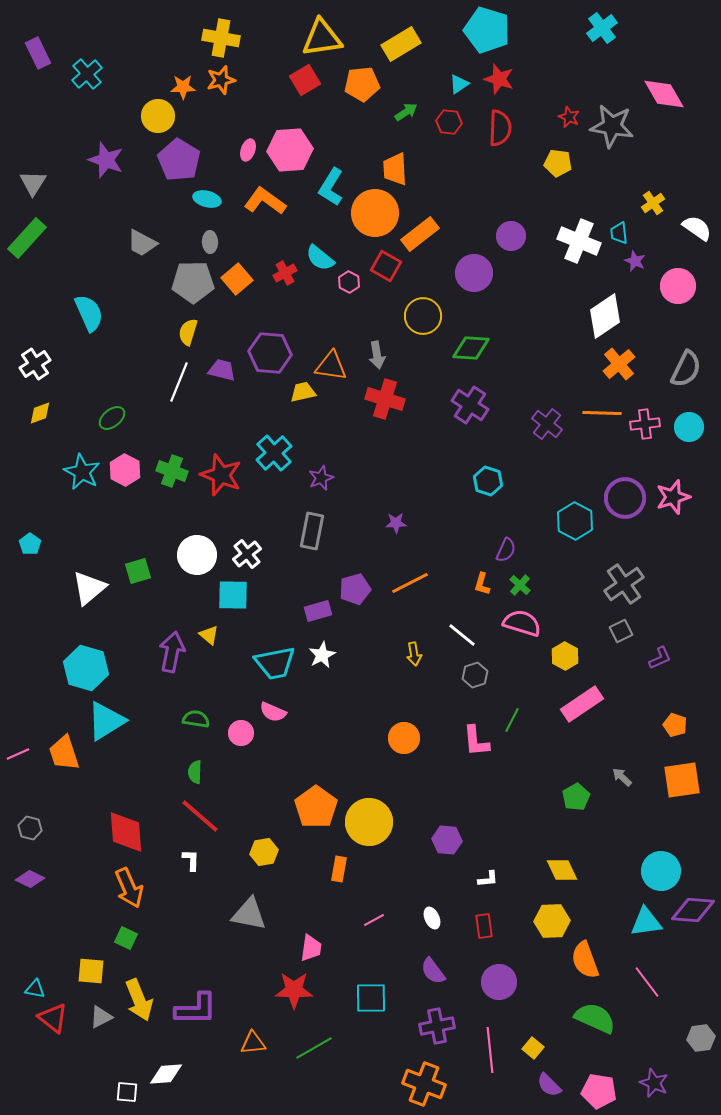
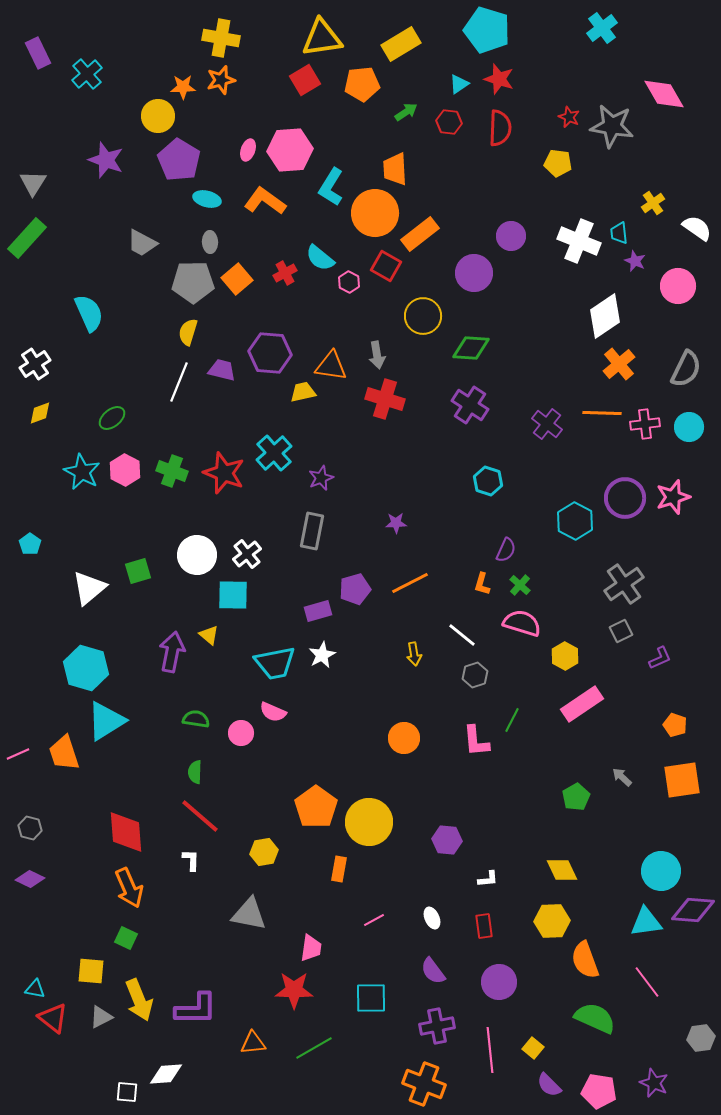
red star at (221, 475): moved 3 px right, 2 px up
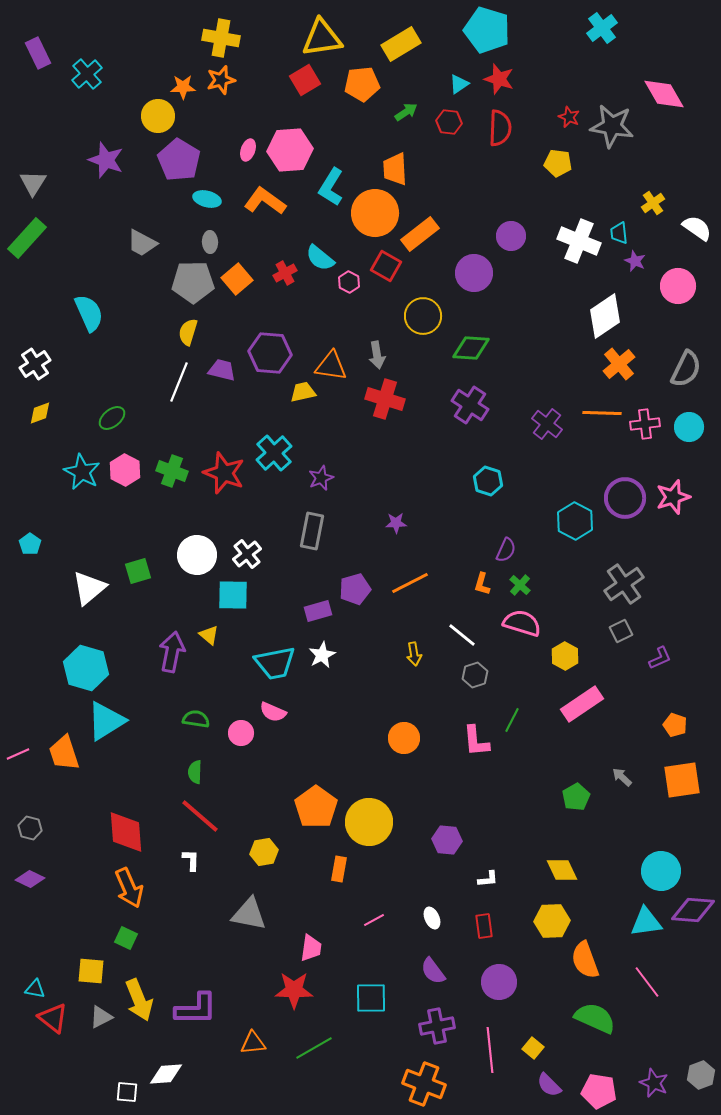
gray hexagon at (701, 1038): moved 37 px down; rotated 12 degrees counterclockwise
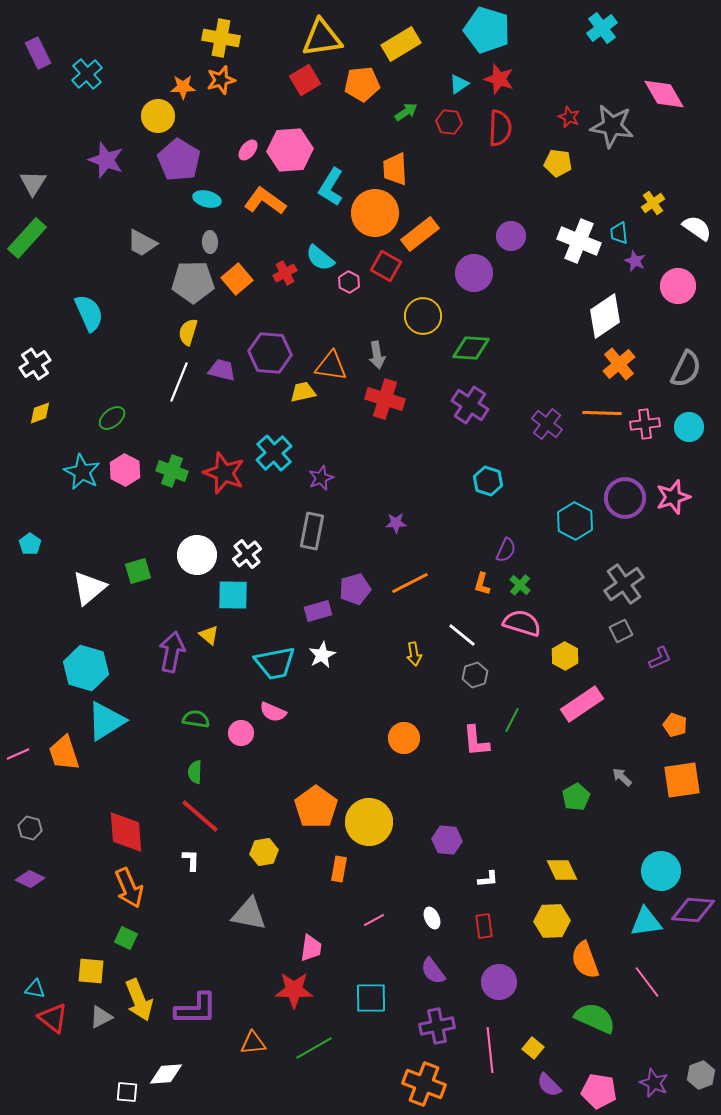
pink ellipse at (248, 150): rotated 20 degrees clockwise
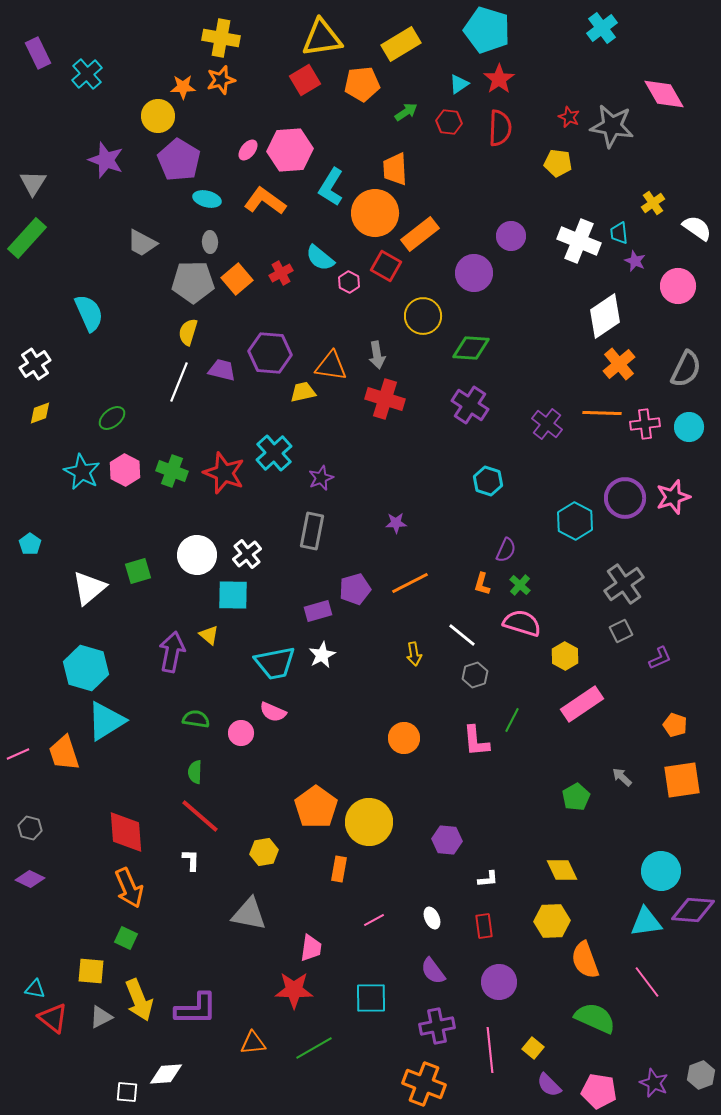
red star at (499, 79): rotated 20 degrees clockwise
red cross at (285, 273): moved 4 px left
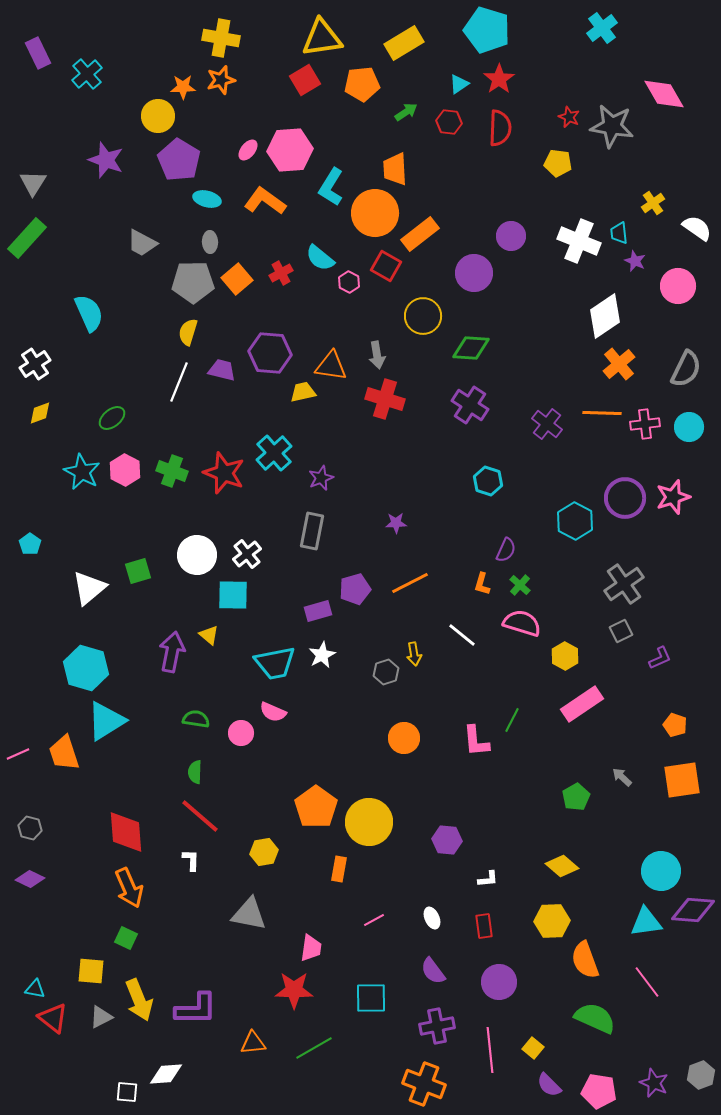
yellow rectangle at (401, 44): moved 3 px right, 1 px up
gray hexagon at (475, 675): moved 89 px left, 3 px up
yellow diamond at (562, 870): moved 4 px up; rotated 24 degrees counterclockwise
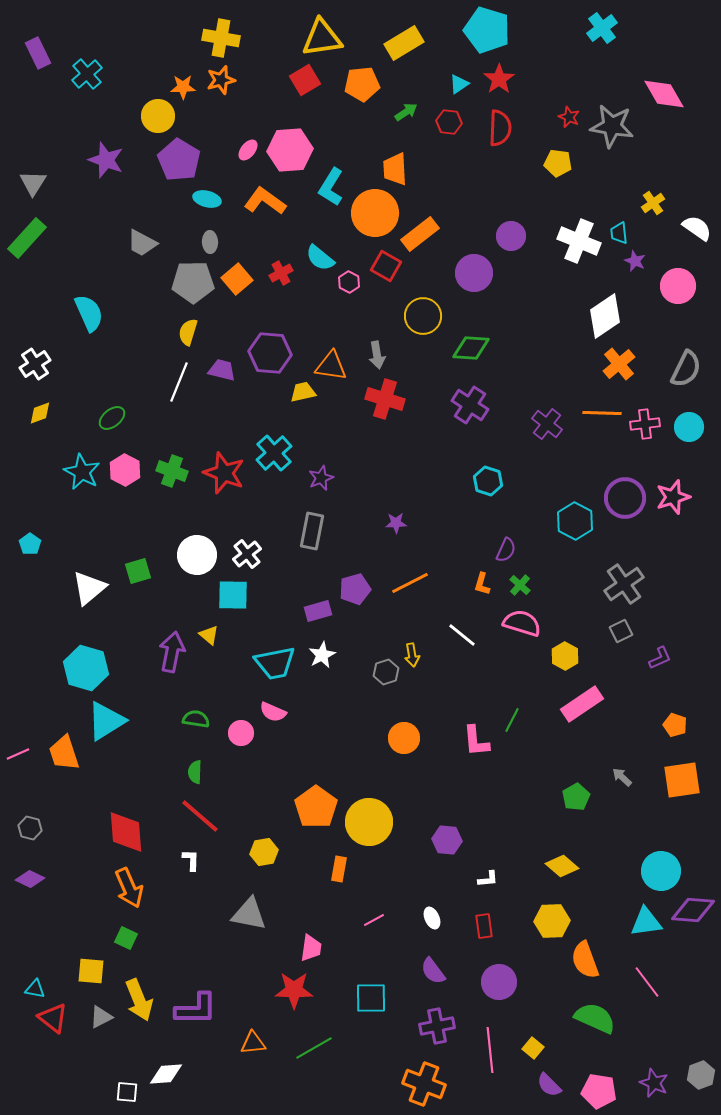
yellow arrow at (414, 654): moved 2 px left, 1 px down
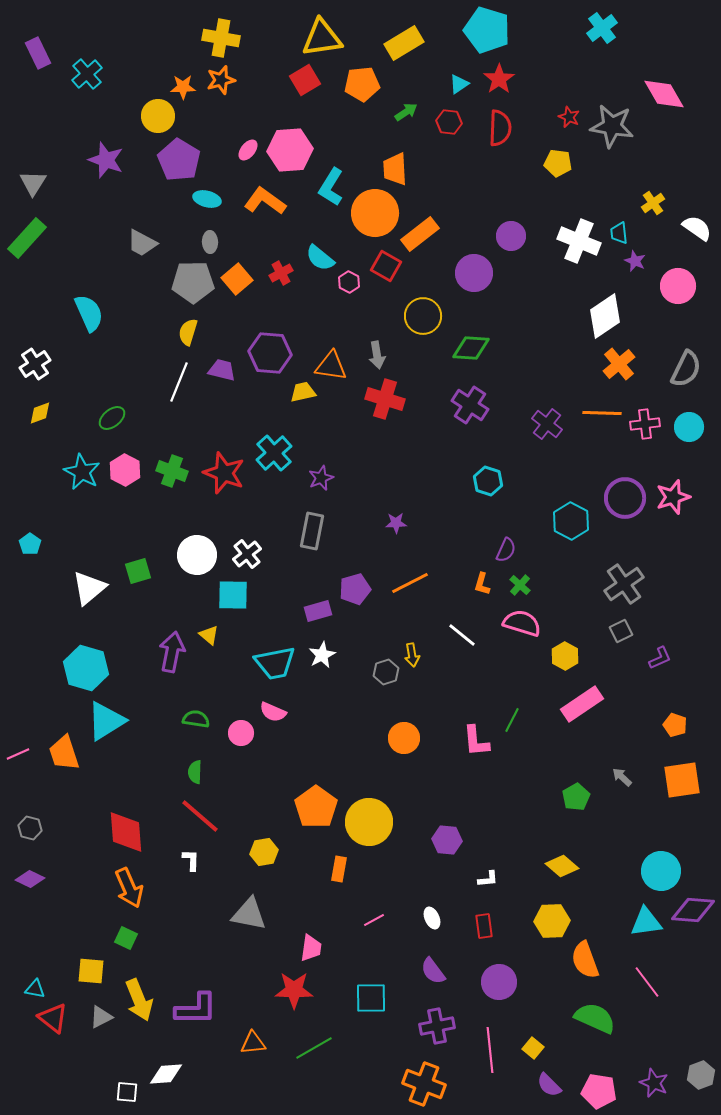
cyan hexagon at (575, 521): moved 4 px left
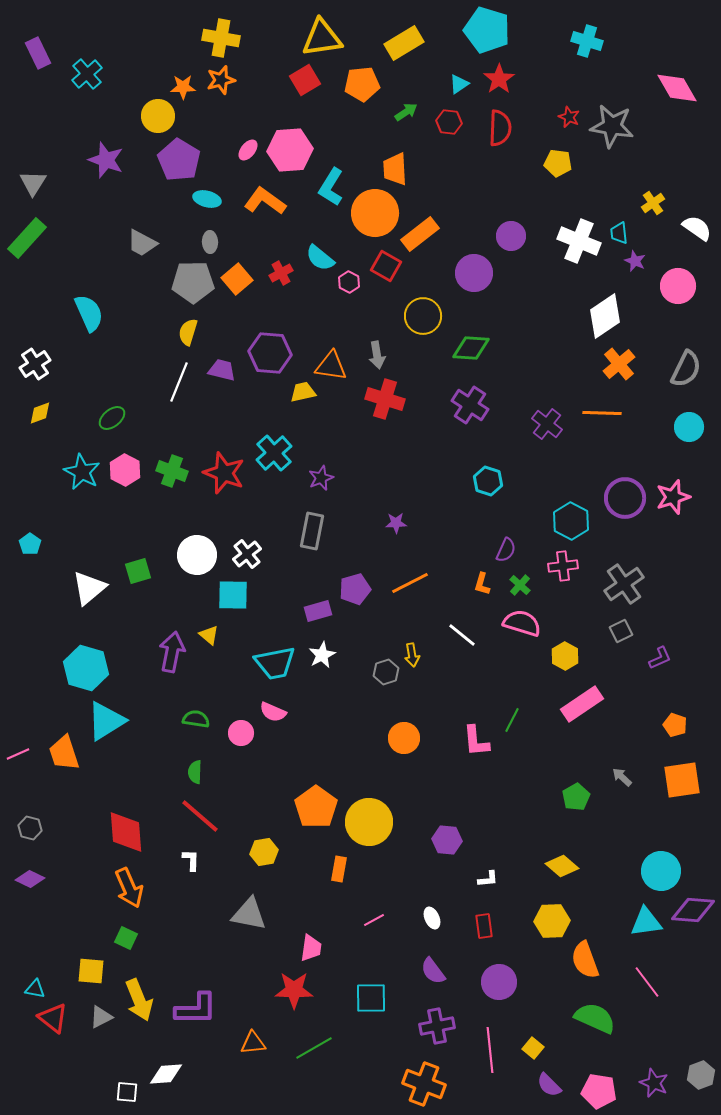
cyan cross at (602, 28): moved 15 px left, 13 px down; rotated 36 degrees counterclockwise
pink diamond at (664, 94): moved 13 px right, 6 px up
pink cross at (645, 424): moved 82 px left, 142 px down
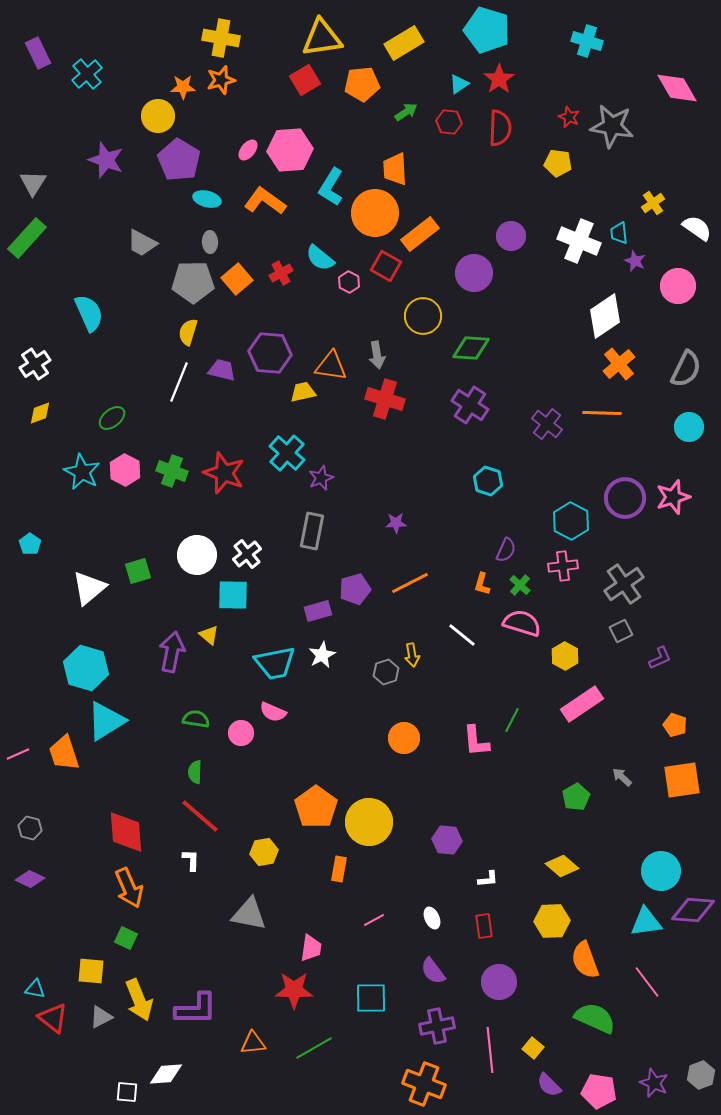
cyan cross at (274, 453): moved 13 px right; rotated 6 degrees counterclockwise
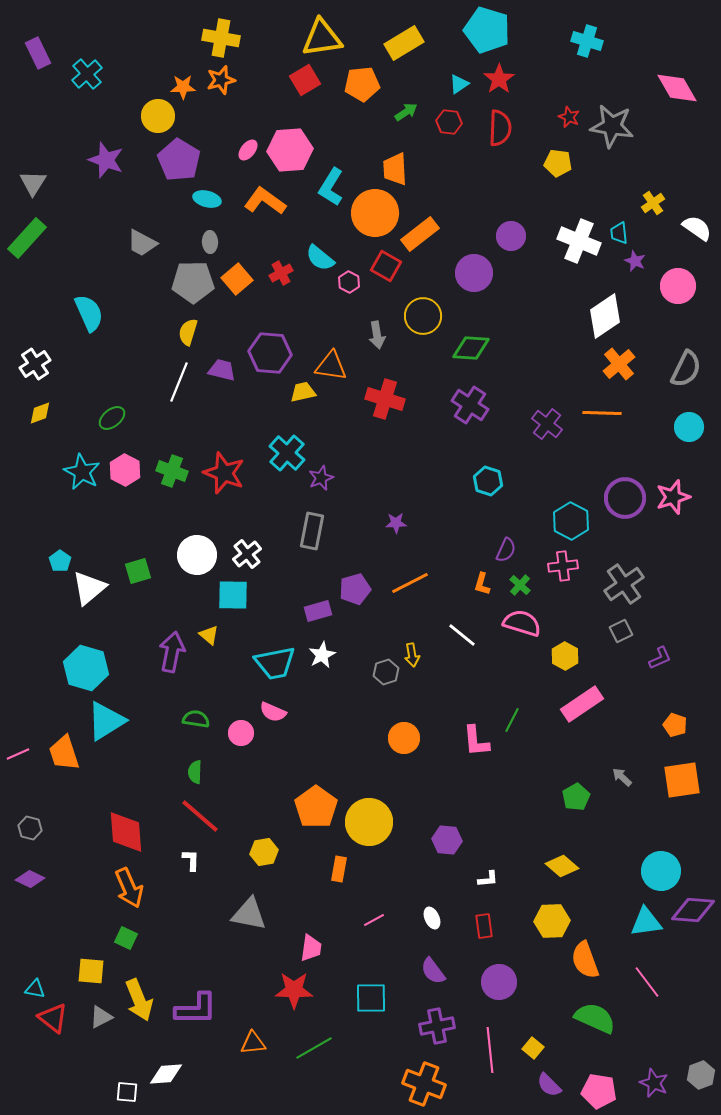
gray arrow at (377, 355): moved 20 px up
cyan pentagon at (30, 544): moved 30 px right, 17 px down
